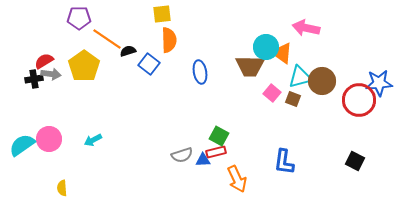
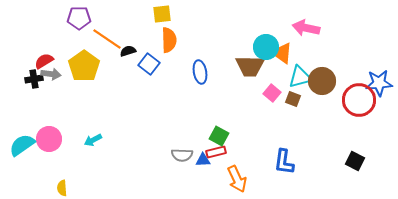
gray semicircle: rotated 20 degrees clockwise
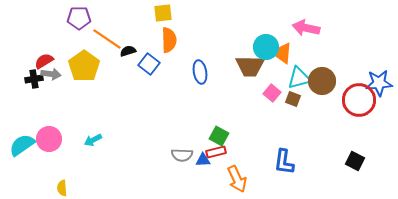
yellow square: moved 1 px right, 1 px up
cyan triangle: moved 1 px left, 1 px down
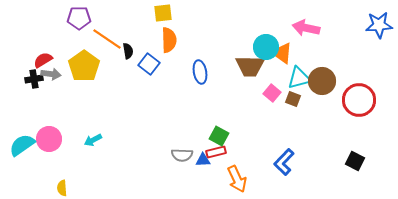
black semicircle: rotated 98 degrees clockwise
red semicircle: moved 1 px left, 1 px up
blue star: moved 58 px up
blue L-shape: rotated 36 degrees clockwise
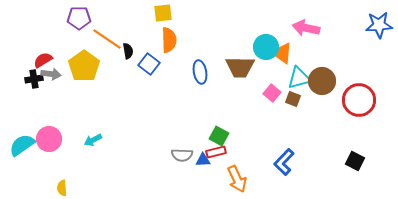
brown trapezoid: moved 10 px left, 1 px down
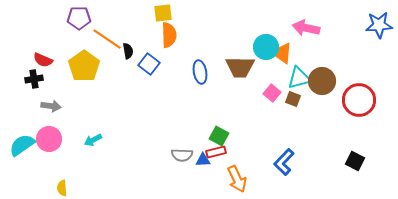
orange semicircle: moved 5 px up
red semicircle: rotated 126 degrees counterclockwise
gray arrow: moved 32 px down
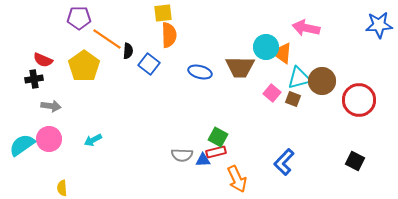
black semicircle: rotated 14 degrees clockwise
blue ellipse: rotated 65 degrees counterclockwise
green square: moved 1 px left, 1 px down
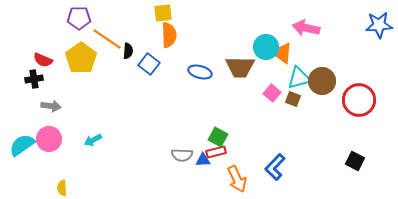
yellow pentagon: moved 3 px left, 8 px up
blue L-shape: moved 9 px left, 5 px down
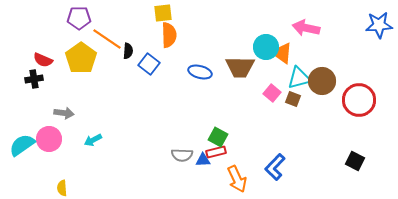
gray arrow: moved 13 px right, 7 px down
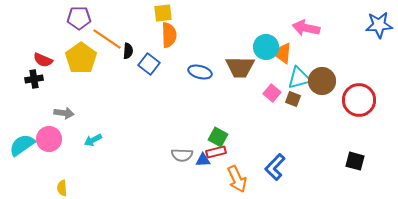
black square: rotated 12 degrees counterclockwise
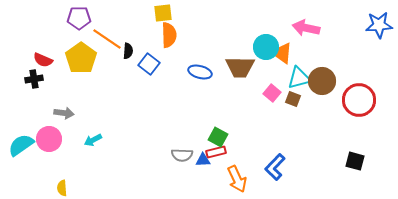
cyan semicircle: moved 1 px left
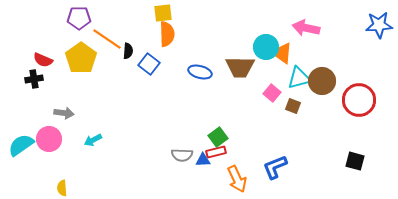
orange semicircle: moved 2 px left, 1 px up
brown square: moved 7 px down
green square: rotated 24 degrees clockwise
blue L-shape: rotated 24 degrees clockwise
